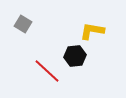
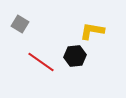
gray square: moved 3 px left
red line: moved 6 px left, 9 px up; rotated 8 degrees counterclockwise
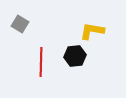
red line: rotated 56 degrees clockwise
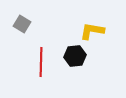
gray square: moved 2 px right
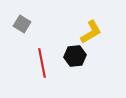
yellow L-shape: moved 1 px left, 1 px down; rotated 140 degrees clockwise
red line: moved 1 px right, 1 px down; rotated 12 degrees counterclockwise
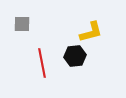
gray square: rotated 30 degrees counterclockwise
yellow L-shape: rotated 15 degrees clockwise
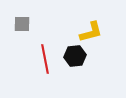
red line: moved 3 px right, 4 px up
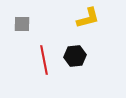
yellow L-shape: moved 3 px left, 14 px up
red line: moved 1 px left, 1 px down
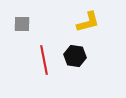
yellow L-shape: moved 4 px down
black hexagon: rotated 15 degrees clockwise
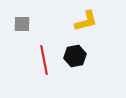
yellow L-shape: moved 2 px left, 1 px up
black hexagon: rotated 20 degrees counterclockwise
